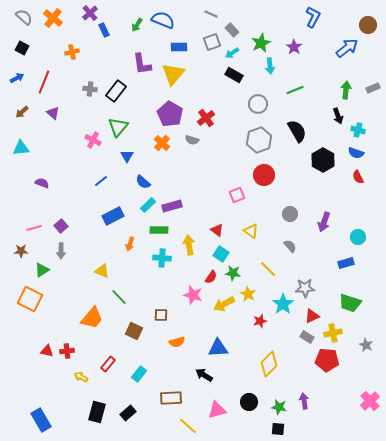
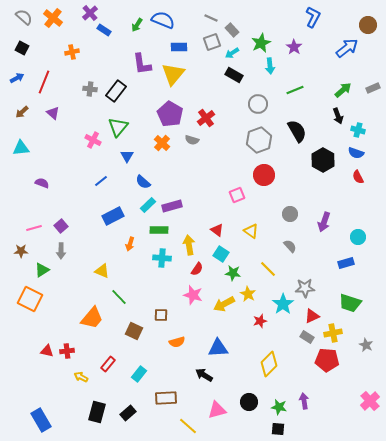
gray line at (211, 14): moved 4 px down
blue rectangle at (104, 30): rotated 32 degrees counterclockwise
green arrow at (346, 90): moved 3 px left; rotated 42 degrees clockwise
red semicircle at (211, 277): moved 14 px left, 8 px up
brown rectangle at (171, 398): moved 5 px left
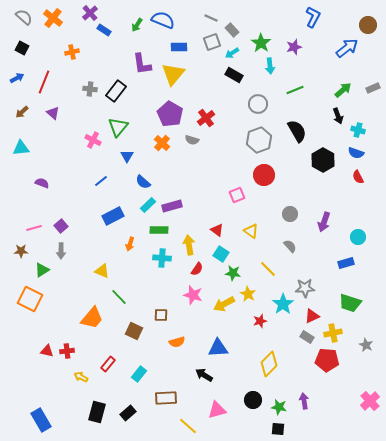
green star at (261, 43): rotated 12 degrees counterclockwise
purple star at (294, 47): rotated 21 degrees clockwise
black circle at (249, 402): moved 4 px right, 2 px up
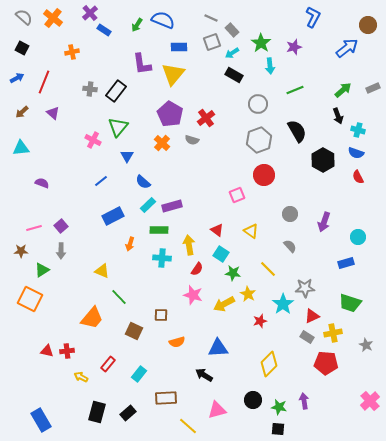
red pentagon at (327, 360): moved 1 px left, 3 px down
